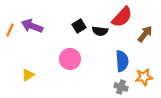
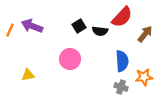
yellow triangle: rotated 24 degrees clockwise
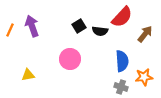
purple arrow: rotated 50 degrees clockwise
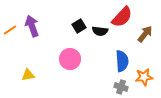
orange line: rotated 32 degrees clockwise
